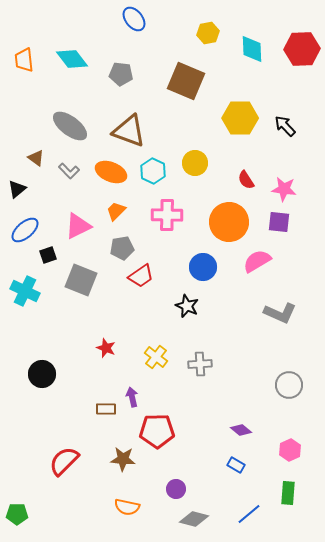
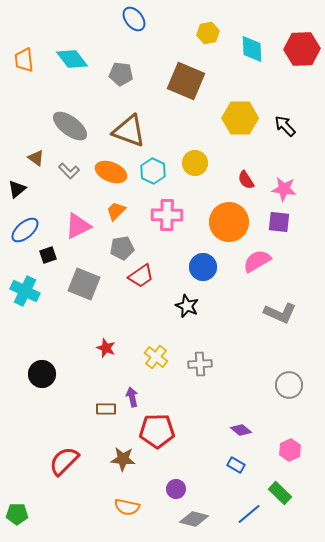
gray square at (81, 280): moved 3 px right, 4 px down
green rectangle at (288, 493): moved 8 px left; rotated 50 degrees counterclockwise
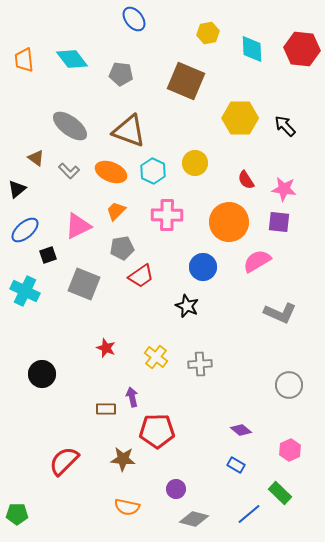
red hexagon at (302, 49): rotated 8 degrees clockwise
